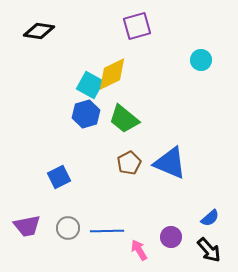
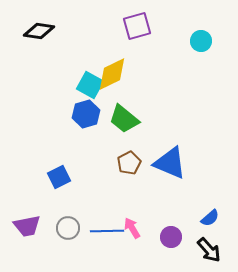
cyan circle: moved 19 px up
pink arrow: moved 7 px left, 22 px up
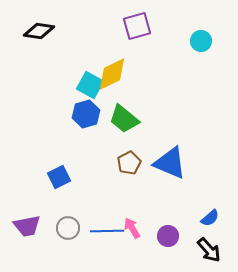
purple circle: moved 3 px left, 1 px up
